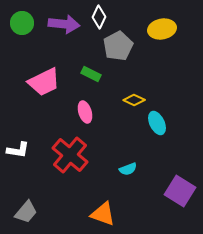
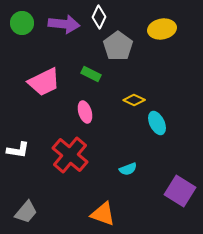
gray pentagon: rotated 8 degrees counterclockwise
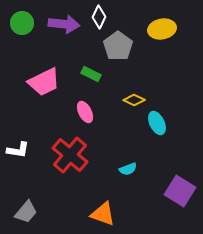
pink ellipse: rotated 10 degrees counterclockwise
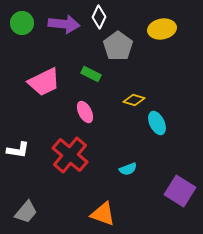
yellow diamond: rotated 10 degrees counterclockwise
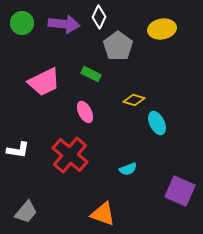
purple square: rotated 8 degrees counterclockwise
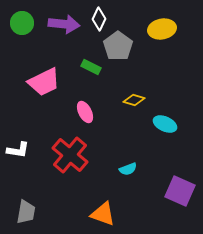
white diamond: moved 2 px down
green rectangle: moved 7 px up
cyan ellipse: moved 8 px right, 1 px down; rotated 40 degrees counterclockwise
gray trapezoid: rotated 30 degrees counterclockwise
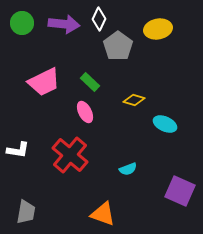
yellow ellipse: moved 4 px left
green rectangle: moved 1 px left, 15 px down; rotated 18 degrees clockwise
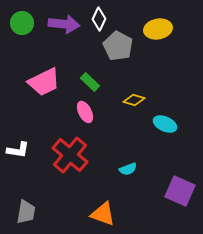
gray pentagon: rotated 8 degrees counterclockwise
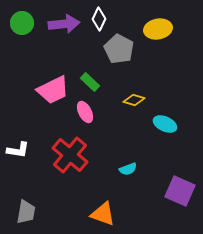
purple arrow: rotated 12 degrees counterclockwise
gray pentagon: moved 1 px right, 3 px down
pink trapezoid: moved 9 px right, 8 px down
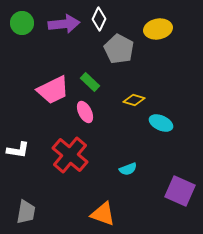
cyan ellipse: moved 4 px left, 1 px up
